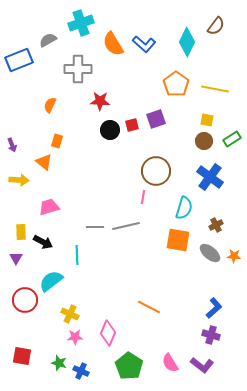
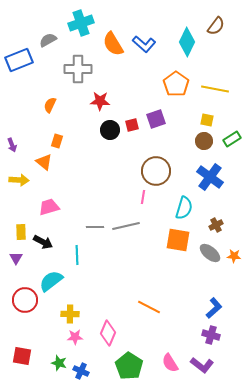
yellow cross at (70, 314): rotated 24 degrees counterclockwise
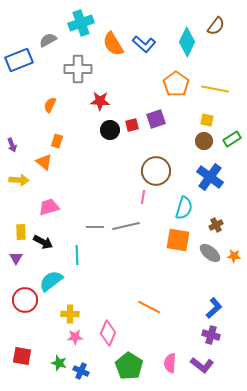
pink semicircle at (170, 363): rotated 36 degrees clockwise
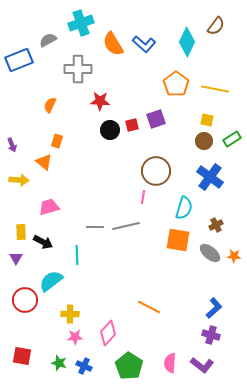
pink diamond at (108, 333): rotated 20 degrees clockwise
blue cross at (81, 371): moved 3 px right, 5 px up
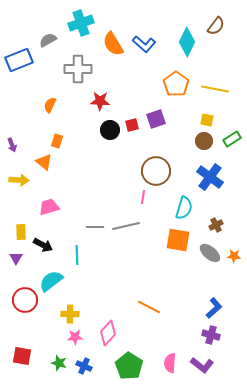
black arrow at (43, 242): moved 3 px down
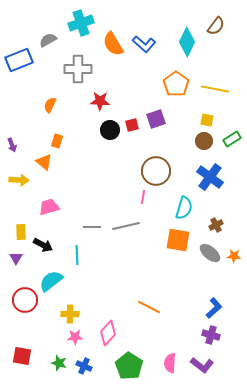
gray line at (95, 227): moved 3 px left
